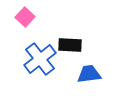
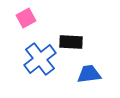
pink square: moved 1 px right, 1 px down; rotated 18 degrees clockwise
black rectangle: moved 1 px right, 3 px up
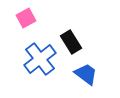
black rectangle: rotated 55 degrees clockwise
blue trapezoid: moved 3 px left; rotated 45 degrees clockwise
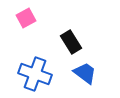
blue cross: moved 5 px left, 15 px down; rotated 32 degrees counterclockwise
blue trapezoid: moved 1 px left, 1 px up
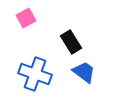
blue trapezoid: moved 1 px left, 1 px up
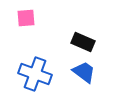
pink square: rotated 24 degrees clockwise
black rectangle: moved 12 px right; rotated 35 degrees counterclockwise
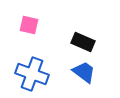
pink square: moved 3 px right, 7 px down; rotated 18 degrees clockwise
blue cross: moved 3 px left
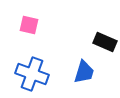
black rectangle: moved 22 px right
blue trapezoid: rotated 70 degrees clockwise
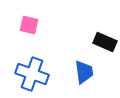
blue trapezoid: rotated 25 degrees counterclockwise
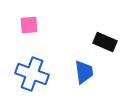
pink square: rotated 18 degrees counterclockwise
